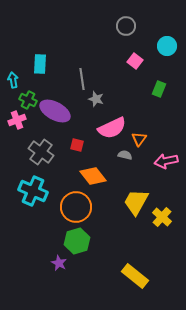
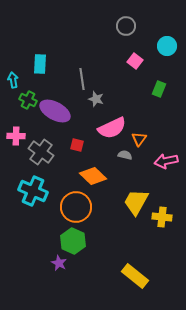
pink cross: moved 1 px left, 16 px down; rotated 24 degrees clockwise
orange diamond: rotated 8 degrees counterclockwise
yellow cross: rotated 36 degrees counterclockwise
green hexagon: moved 4 px left; rotated 20 degrees counterclockwise
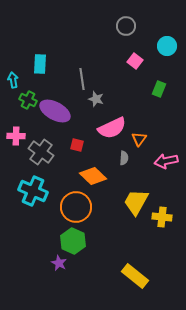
gray semicircle: moved 1 px left, 3 px down; rotated 80 degrees clockwise
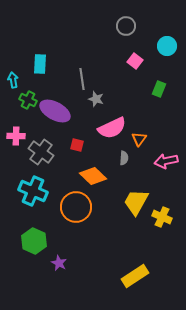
yellow cross: rotated 18 degrees clockwise
green hexagon: moved 39 px left
yellow rectangle: rotated 72 degrees counterclockwise
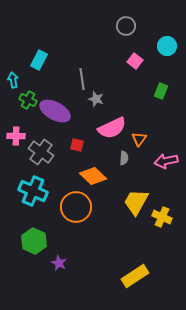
cyan rectangle: moved 1 px left, 4 px up; rotated 24 degrees clockwise
green rectangle: moved 2 px right, 2 px down
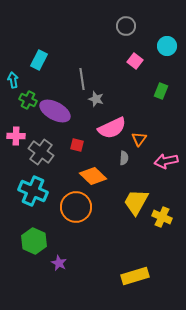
yellow rectangle: rotated 16 degrees clockwise
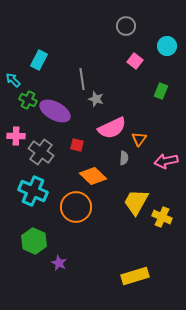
cyan arrow: rotated 35 degrees counterclockwise
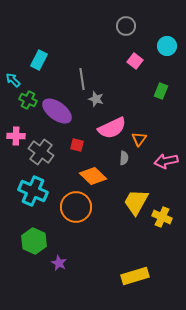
purple ellipse: moved 2 px right; rotated 8 degrees clockwise
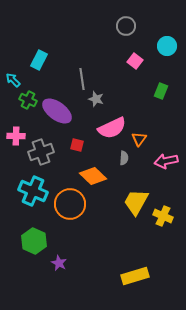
gray cross: rotated 35 degrees clockwise
orange circle: moved 6 px left, 3 px up
yellow cross: moved 1 px right, 1 px up
